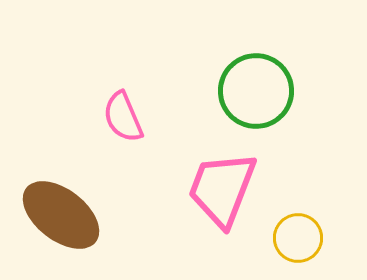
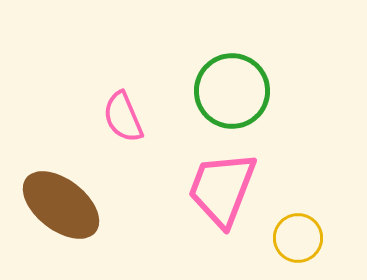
green circle: moved 24 px left
brown ellipse: moved 10 px up
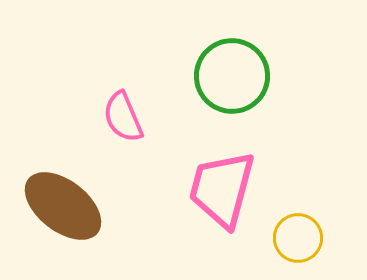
green circle: moved 15 px up
pink trapezoid: rotated 6 degrees counterclockwise
brown ellipse: moved 2 px right, 1 px down
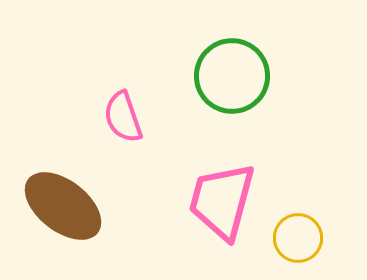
pink semicircle: rotated 4 degrees clockwise
pink trapezoid: moved 12 px down
